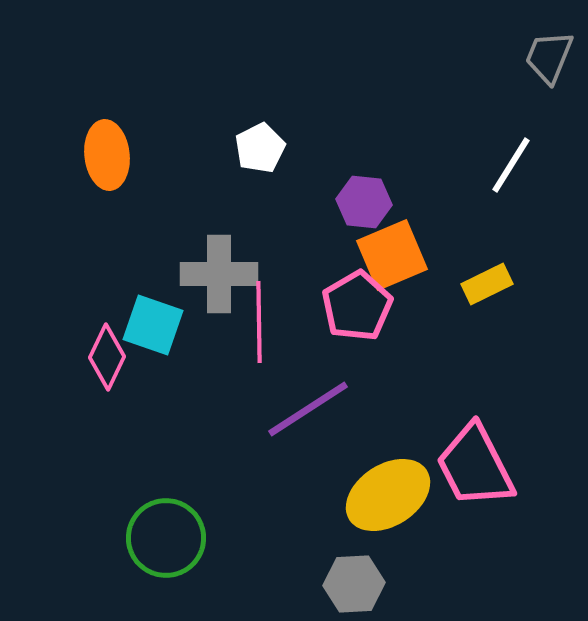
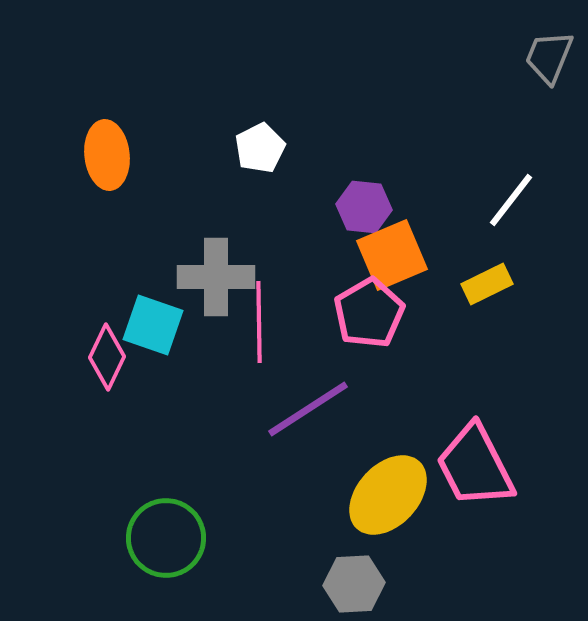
white line: moved 35 px down; rotated 6 degrees clockwise
purple hexagon: moved 5 px down
gray cross: moved 3 px left, 3 px down
pink pentagon: moved 12 px right, 7 px down
yellow ellipse: rotated 14 degrees counterclockwise
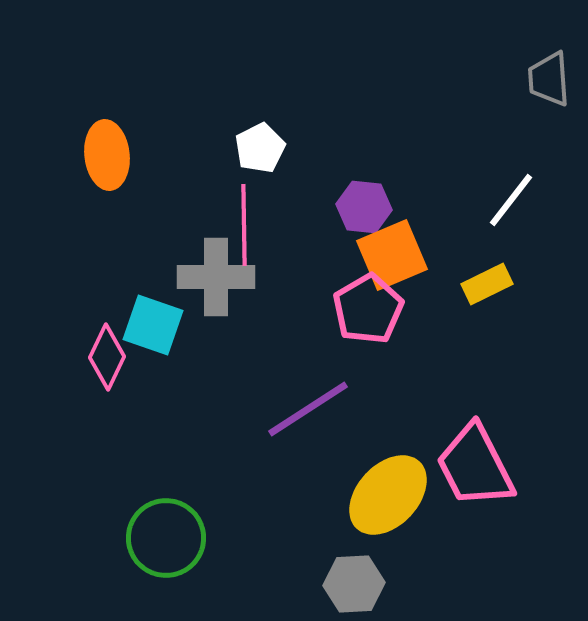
gray trapezoid: moved 22 px down; rotated 26 degrees counterclockwise
pink pentagon: moved 1 px left, 4 px up
pink line: moved 15 px left, 97 px up
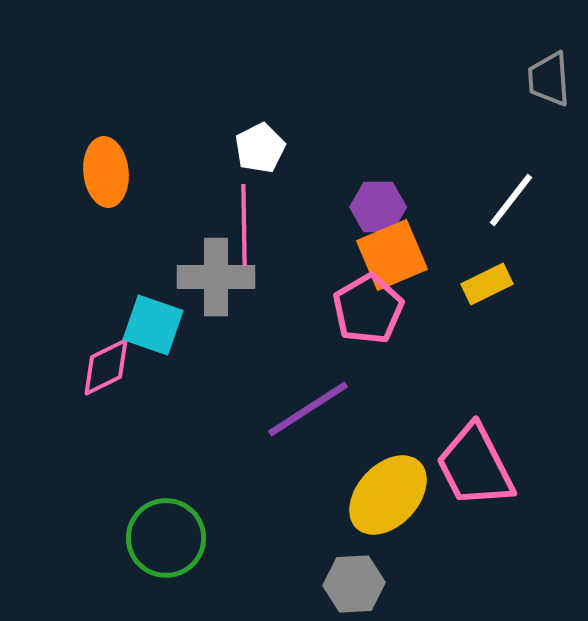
orange ellipse: moved 1 px left, 17 px down
purple hexagon: moved 14 px right; rotated 6 degrees counterclockwise
pink diamond: moved 1 px left, 10 px down; rotated 38 degrees clockwise
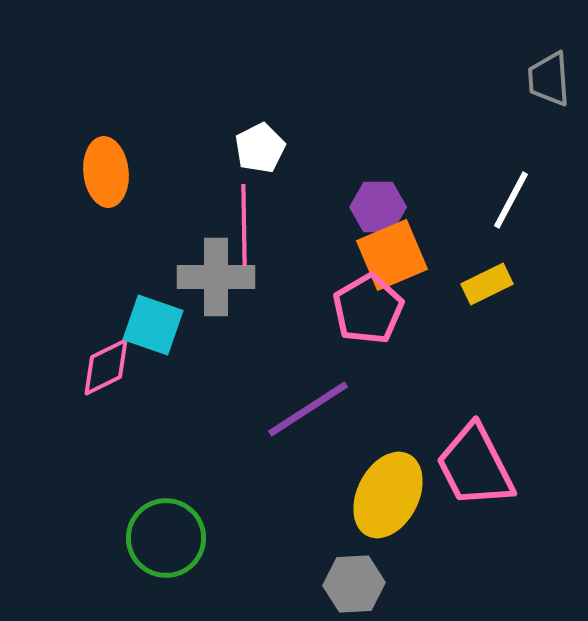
white line: rotated 10 degrees counterclockwise
yellow ellipse: rotated 16 degrees counterclockwise
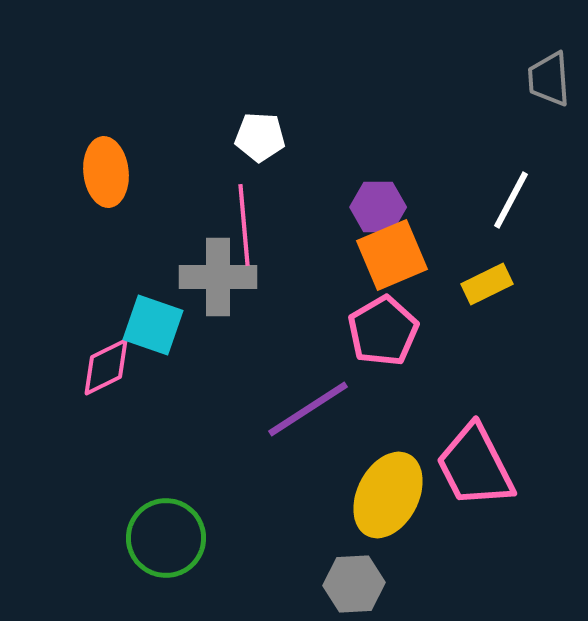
white pentagon: moved 11 px up; rotated 30 degrees clockwise
pink line: rotated 4 degrees counterclockwise
gray cross: moved 2 px right
pink pentagon: moved 15 px right, 22 px down
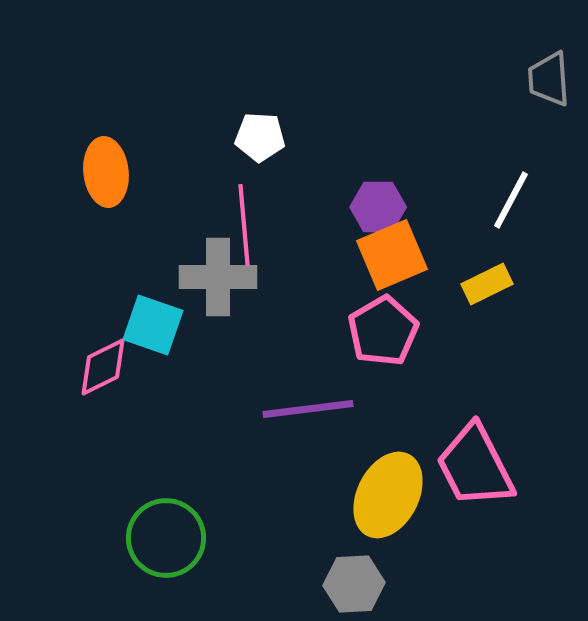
pink diamond: moved 3 px left
purple line: rotated 26 degrees clockwise
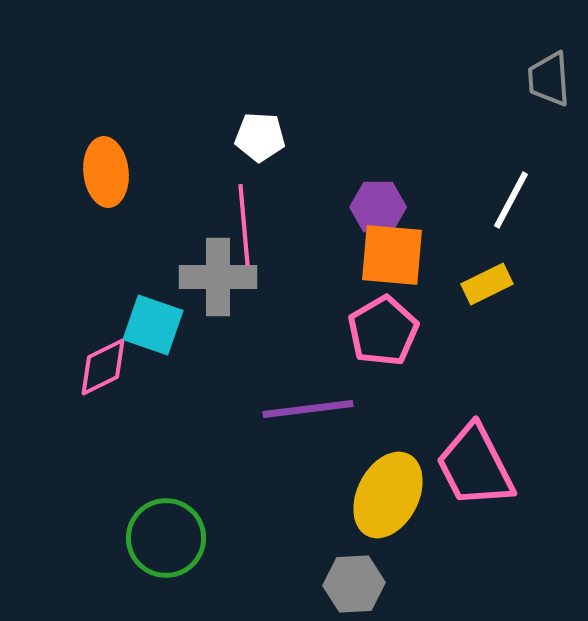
orange square: rotated 28 degrees clockwise
